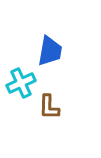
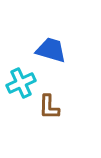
blue trapezoid: moved 1 px right, 1 px up; rotated 84 degrees counterclockwise
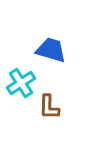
cyan cross: rotated 8 degrees counterclockwise
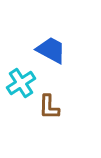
blue trapezoid: rotated 12 degrees clockwise
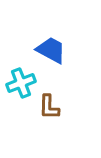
cyan cross: rotated 12 degrees clockwise
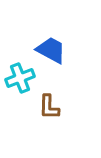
cyan cross: moved 1 px left, 5 px up
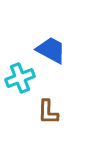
brown L-shape: moved 1 px left, 5 px down
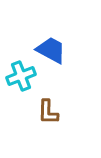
cyan cross: moved 1 px right, 2 px up
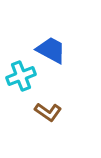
brown L-shape: rotated 56 degrees counterclockwise
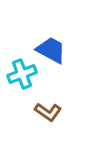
cyan cross: moved 1 px right, 2 px up
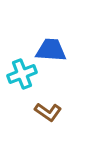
blue trapezoid: rotated 24 degrees counterclockwise
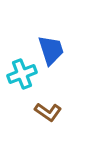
blue trapezoid: rotated 68 degrees clockwise
